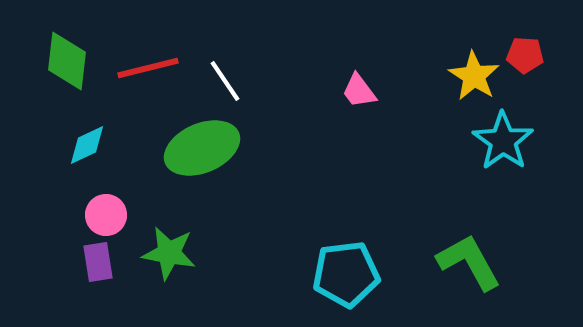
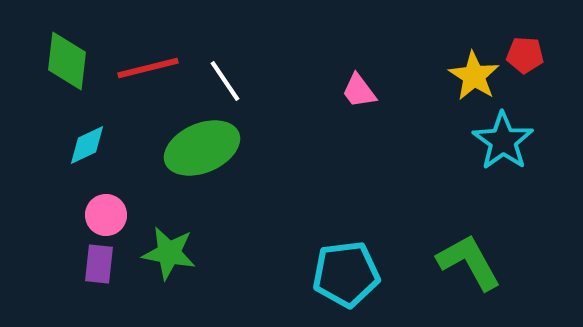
purple rectangle: moved 1 px right, 2 px down; rotated 15 degrees clockwise
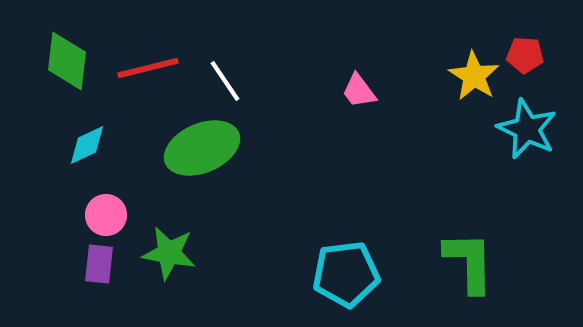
cyan star: moved 24 px right, 12 px up; rotated 10 degrees counterclockwise
green L-shape: rotated 28 degrees clockwise
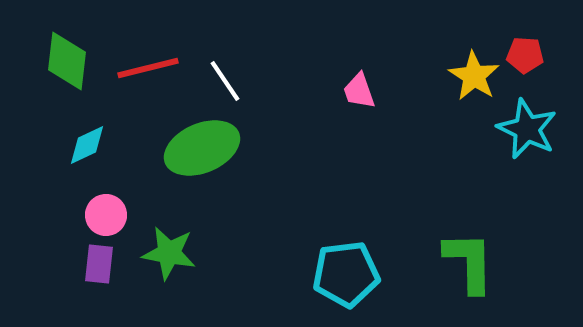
pink trapezoid: rotated 18 degrees clockwise
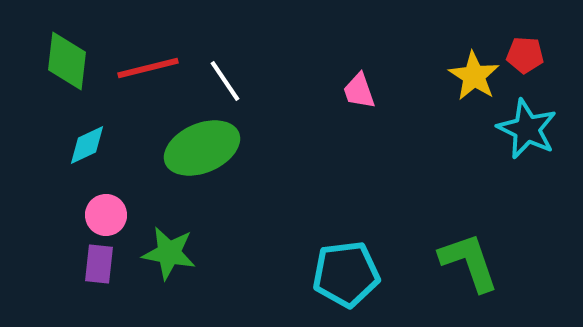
green L-shape: rotated 18 degrees counterclockwise
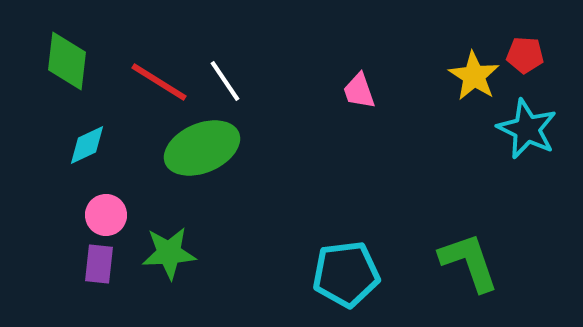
red line: moved 11 px right, 14 px down; rotated 46 degrees clockwise
green star: rotated 14 degrees counterclockwise
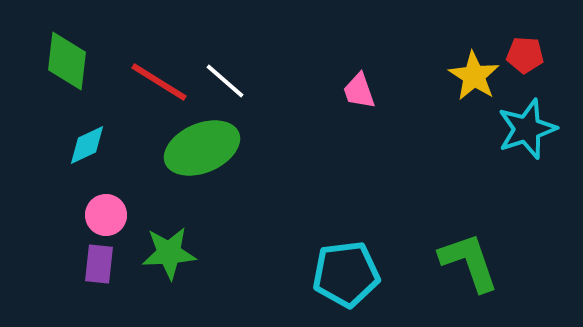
white line: rotated 15 degrees counterclockwise
cyan star: rotated 28 degrees clockwise
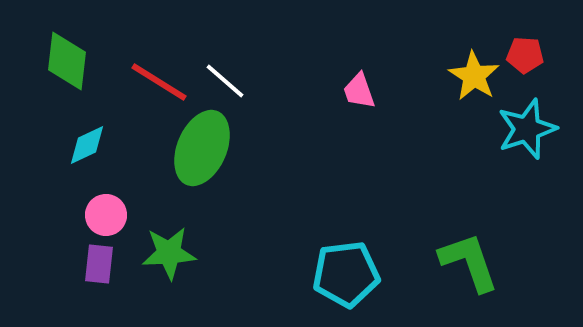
green ellipse: rotated 44 degrees counterclockwise
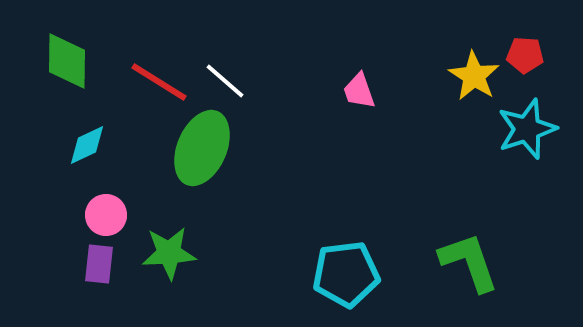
green diamond: rotated 6 degrees counterclockwise
